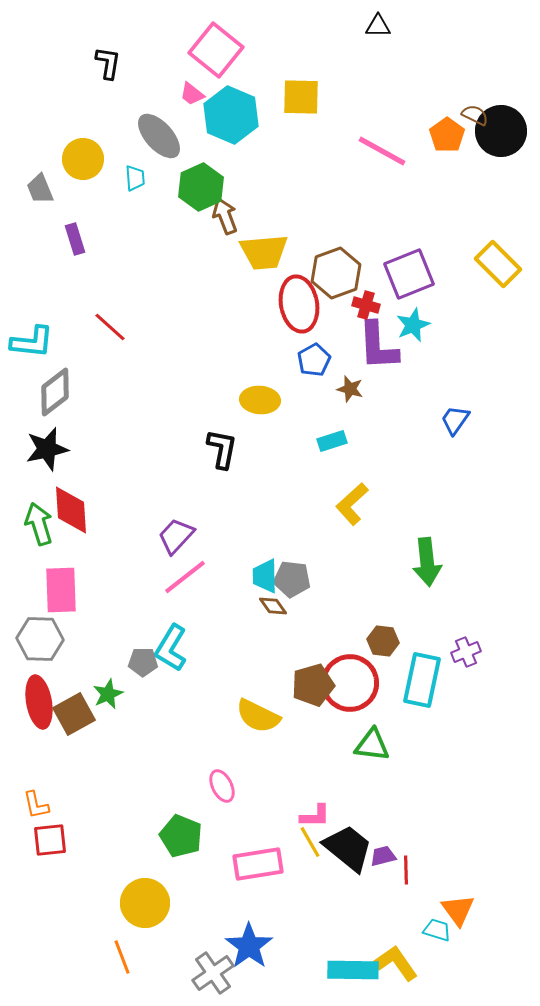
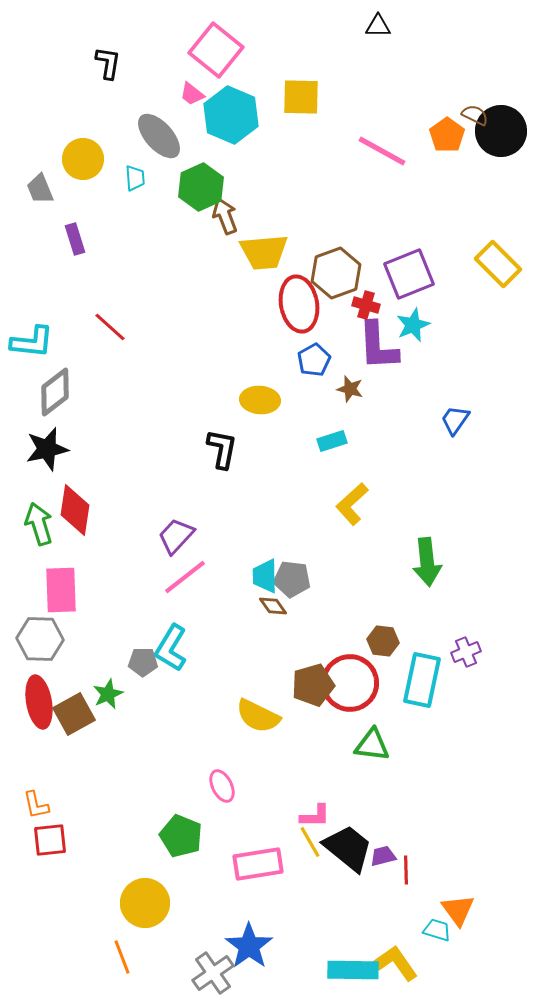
red diamond at (71, 510): moved 4 px right; rotated 12 degrees clockwise
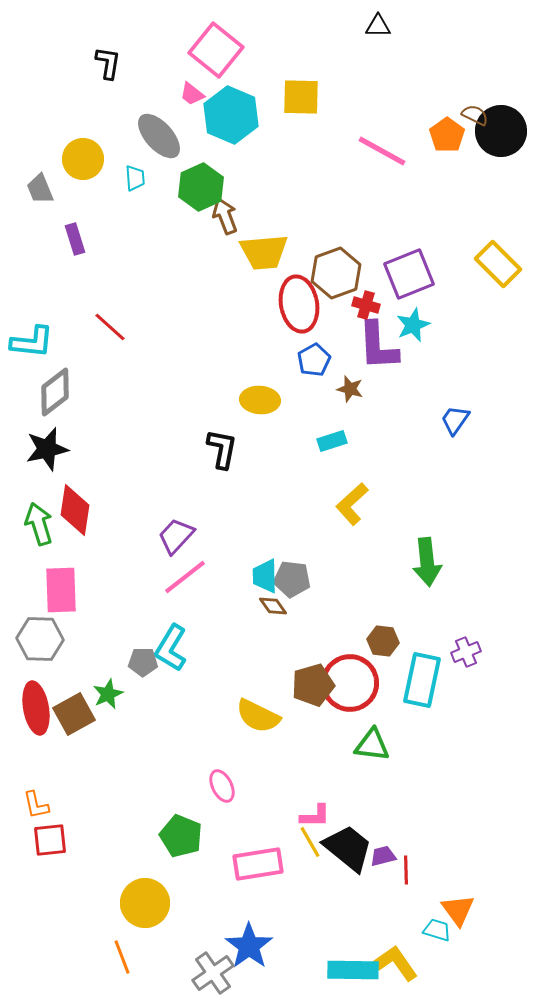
red ellipse at (39, 702): moved 3 px left, 6 px down
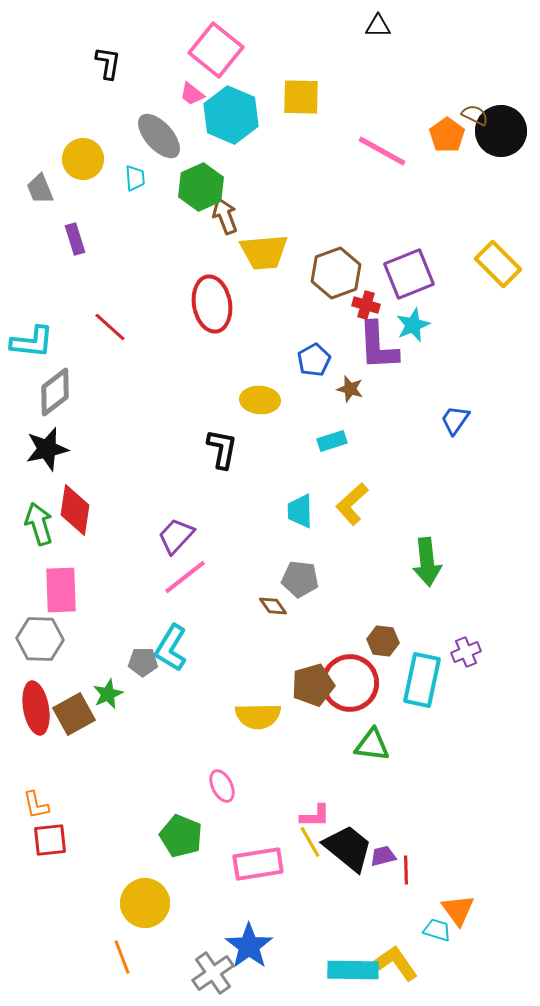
red ellipse at (299, 304): moved 87 px left
cyan trapezoid at (265, 576): moved 35 px right, 65 px up
gray pentagon at (292, 579): moved 8 px right
yellow semicircle at (258, 716): rotated 27 degrees counterclockwise
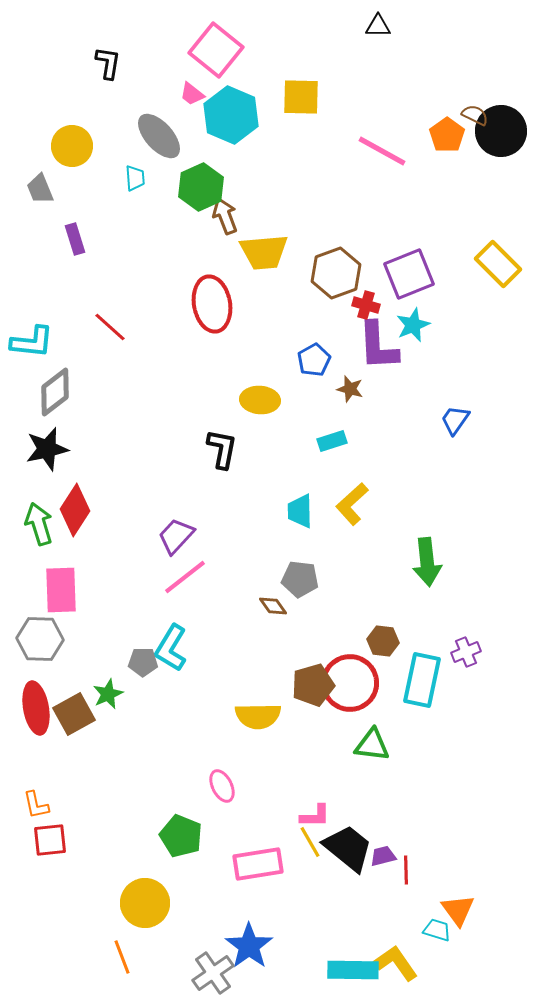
yellow circle at (83, 159): moved 11 px left, 13 px up
red diamond at (75, 510): rotated 24 degrees clockwise
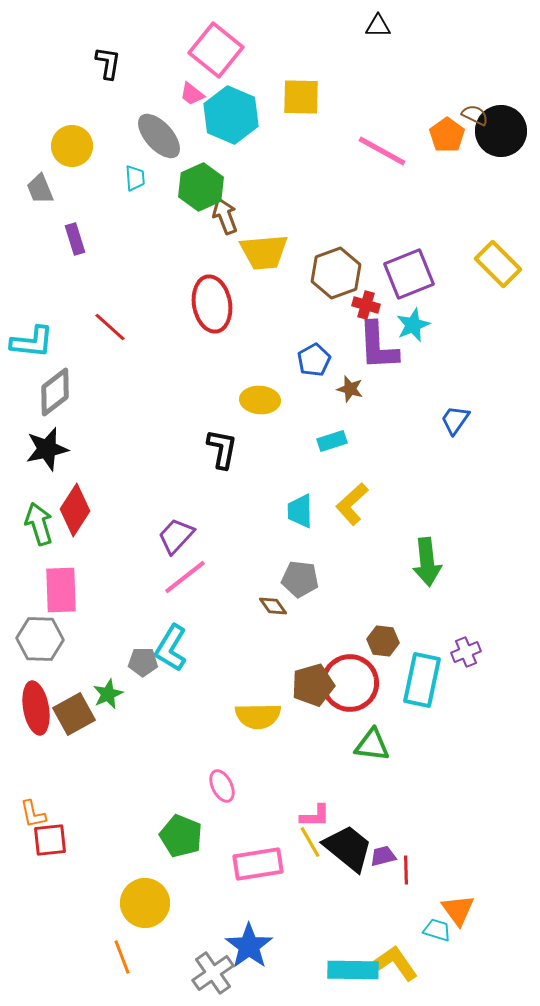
orange L-shape at (36, 805): moved 3 px left, 9 px down
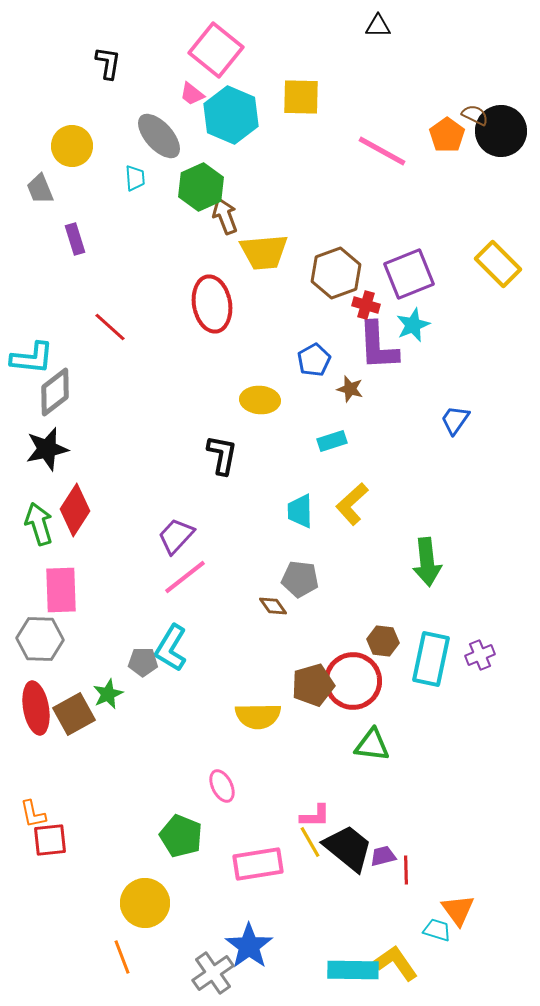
cyan L-shape at (32, 342): moved 16 px down
black L-shape at (222, 449): moved 6 px down
purple cross at (466, 652): moved 14 px right, 3 px down
cyan rectangle at (422, 680): moved 9 px right, 21 px up
red circle at (350, 683): moved 3 px right, 2 px up
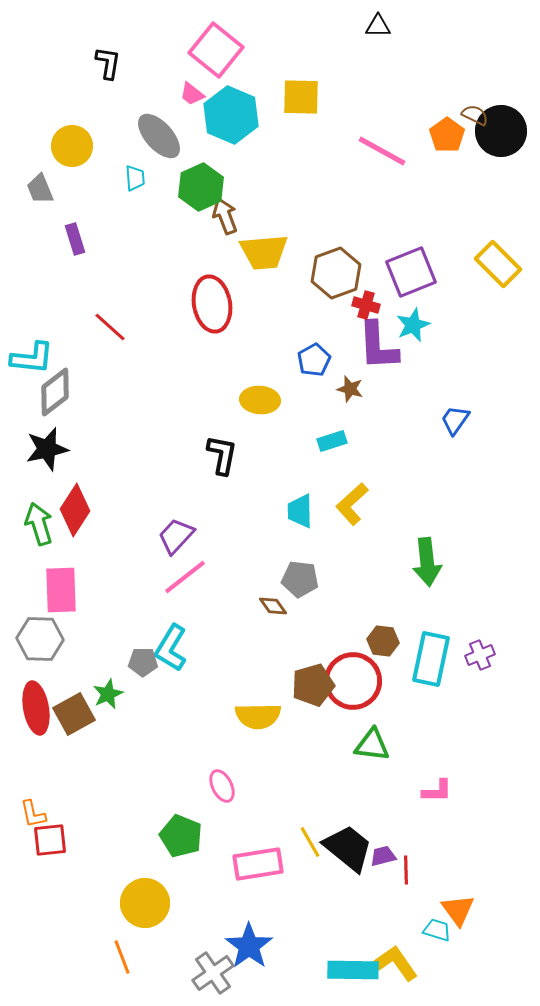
purple square at (409, 274): moved 2 px right, 2 px up
pink L-shape at (315, 816): moved 122 px right, 25 px up
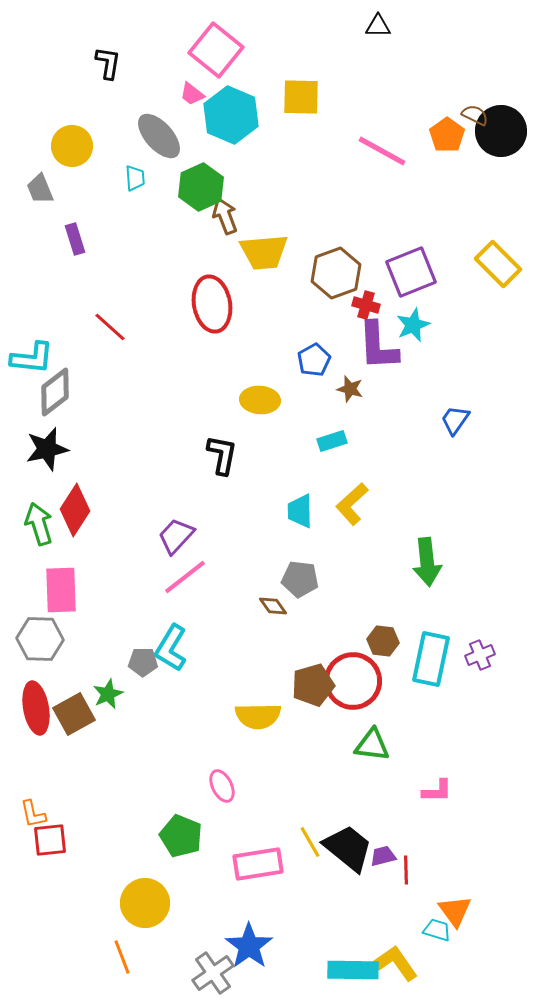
orange triangle at (458, 910): moved 3 px left, 1 px down
